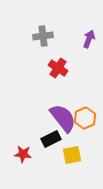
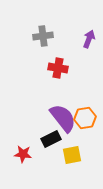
red cross: rotated 24 degrees counterclockwise
orange hexagon: rotated 15 degrees clockwise
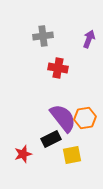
red star: rotated 24 degrees counterclockwise
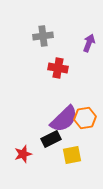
purple arrow: moved 4 px down
purple semicircle: moved 1 px right, 1 px down; rotated 84 degrees clockwise
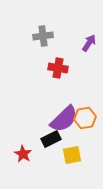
purple arrow: rotated 12 degrees clockwise
red star: rotated 24 degrees counterclockwise
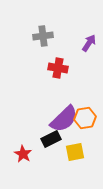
yellow square: moved 3 px right, 3 px up
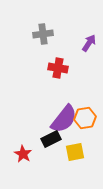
gray cross: moved 2 px up
purple semicircle: rotated 8 degrees counterclockwise
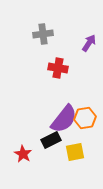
black rectangle: moved 1 px down
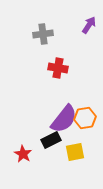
purple arrow: moved 18 px up
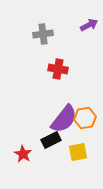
purple arrow: rotated 30 degrees clockwise
red cross: moved 1 px down
yellow square: moved 3 px right
